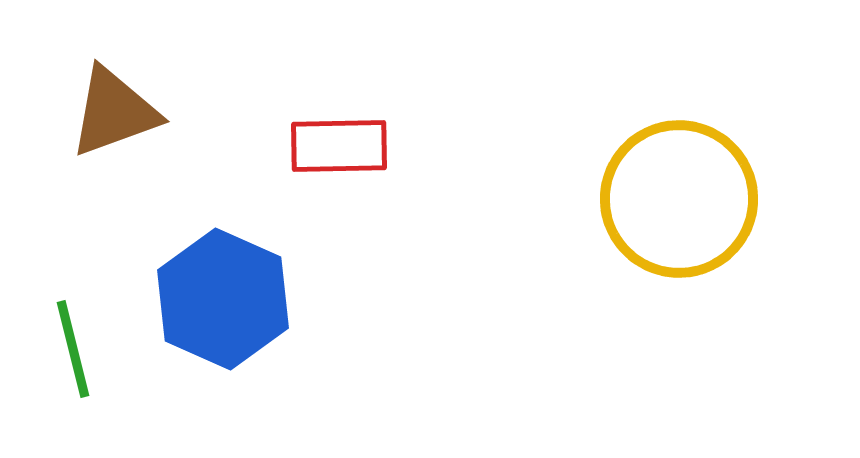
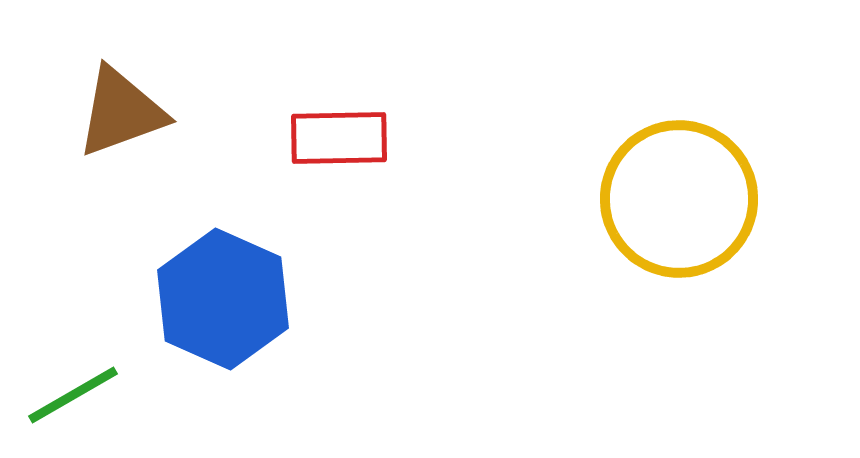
brown triangle: moved 7 px right
red rectangle: moved 8 px up
green line: moved 46 px down; rotated 74 degrees clockwise
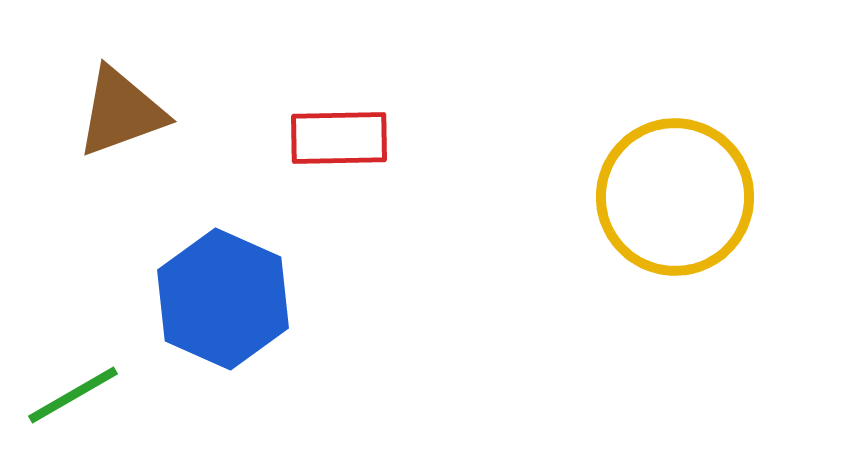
yellow circle: moved 4 px left, 2 px up
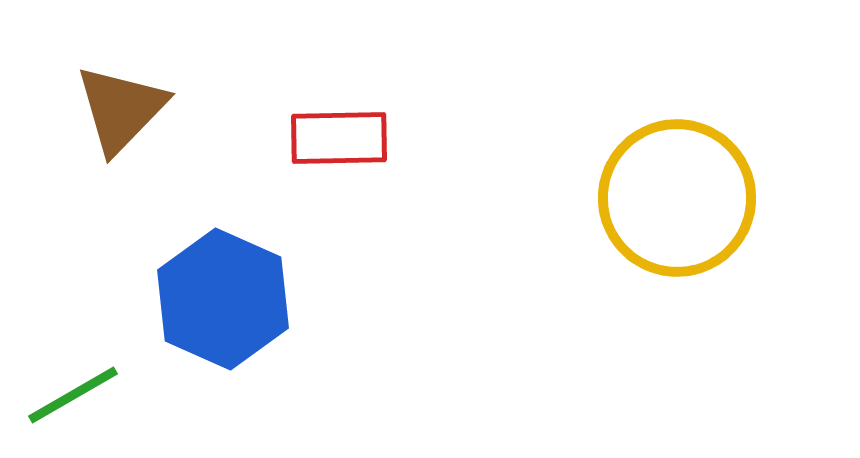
brown triangle: moved 3 px up; rotated 26 degrees counterclockwise
yellow circle: moved 2 px right, 1 px down
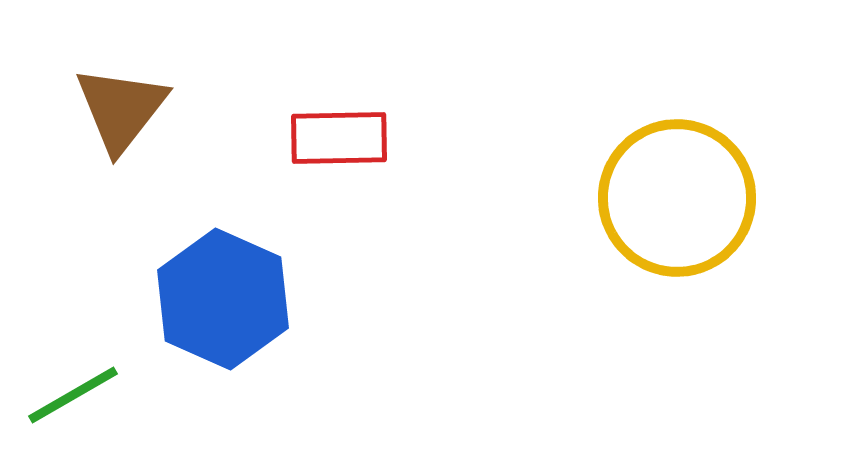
brown triangle: rotated 6 degrees counterclockwise
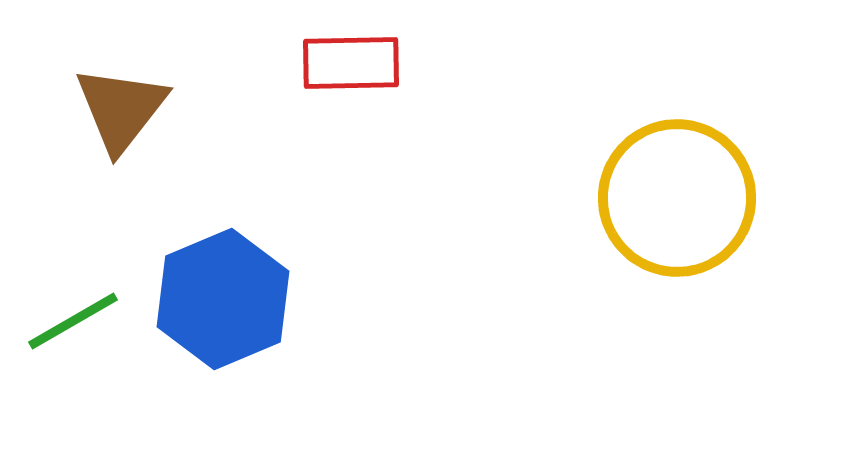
red rectangle: moved 12 px right, 75 px up
blue hexagon: rotated 13 degrees clockwise
green line: moved 74 px up
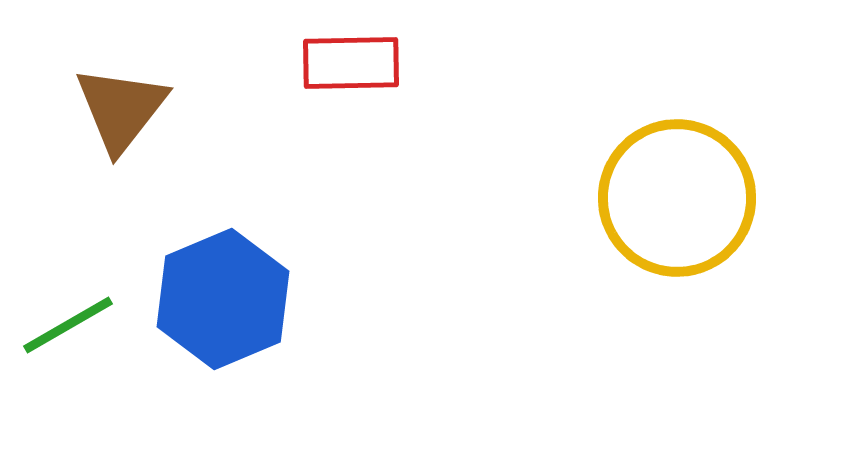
green line: moved 5 px left, 4 px down
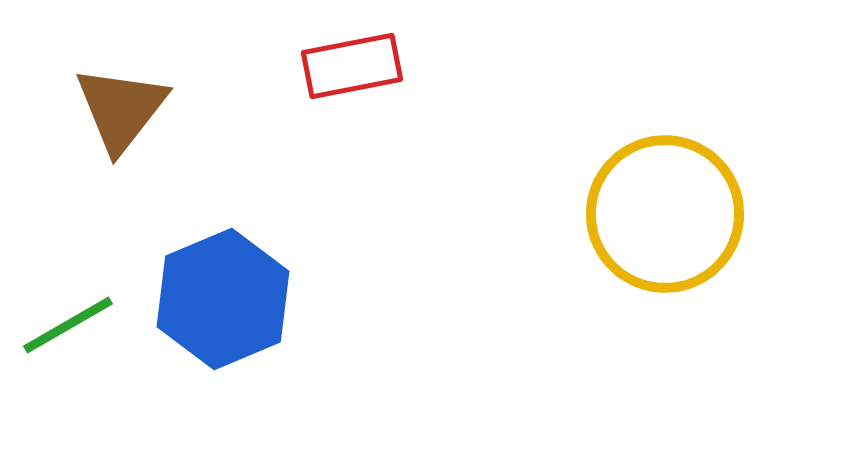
red rectangle: moved 1 px right, 3 px down; rotated 10 degrees counterclockwise
yellow circle: moved 12 px left, 16 px down
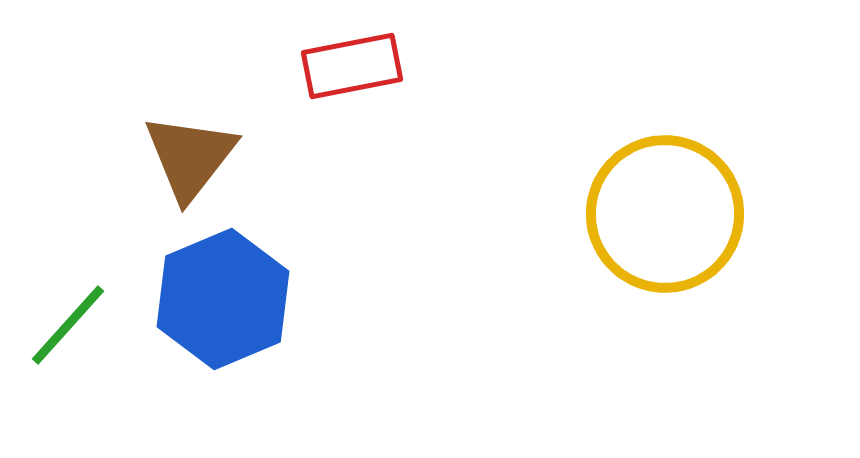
brown triangle: moved 69 px right, 48 px down
green line: rotated 18 degrees counterclockwise
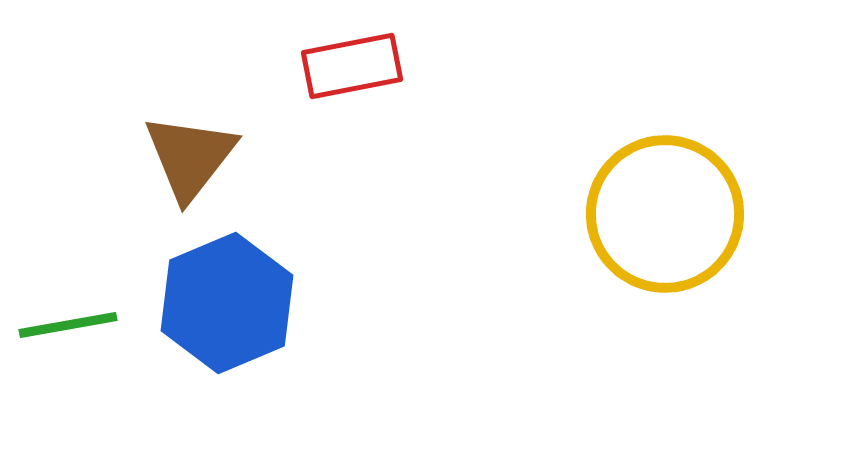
blue hexagon: moved 4 px right, 4 px down
green line: rotated 38 degrees clockwise
